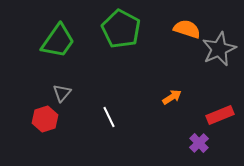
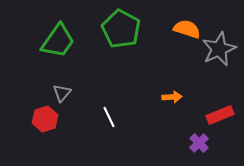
orange arrow: rotated 30 degrees clockwise
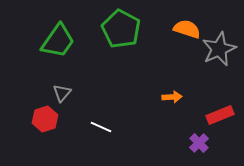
white line: moved 8 px left, 10 px down; rotated 40 degrees counterclockwise
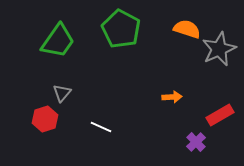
red rectangle: rotated 8 degrees counterclockwise
purple cross: moved 3 px left, 1 px up
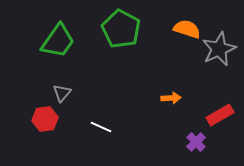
orange arrow: moved 1 px left, 1 px down
red hexagon: rotated 10 degrees clockwise
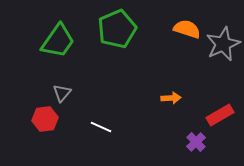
green pentagon: moved 4 px left; rotated 21 degrees clockwise
gray star: moved 4 px right, 5 px up
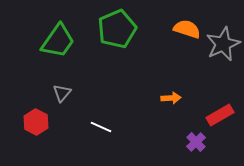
red hexagon: moved 9 px left, 3 px down; rotated 25 degrees counterclockwise
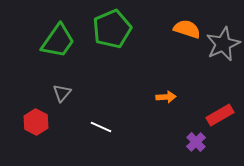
green pentagon: moved 5 px left
orange arrow: moved 5 px left, 1 px up
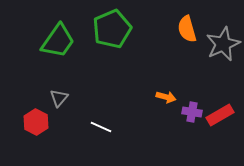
orange semicircle: rotated 124 degrees counterclockwise
gray triangle: moved 3 px left, 5 px down
orange arrow: rotated 18 degrees clockwise
purple cross: moved 4 px left, 30 px up; rotated 36 degrees counterclockwise
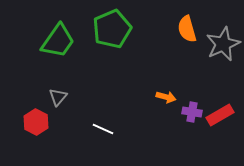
gray triangle: moved 1 px left, 1 px up
white line: moved 2 px right, 2 px down
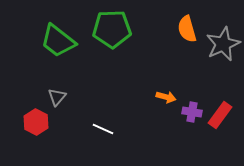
green pentagon: rotated 21 degrees clockwise
green trapezoid: rotated 93 degrees clockwise
gray triangle: moved 1 px left
red rectangle: rotated 24 degrees counterclockwise
